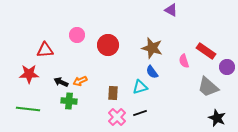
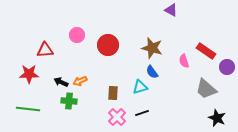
gray trapezoid: moved 2 px left, 2 px down
black line: moved 2 px right
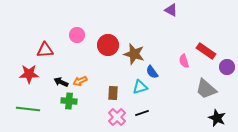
brown star: moved 18 px left, 6 px down
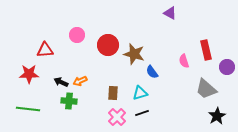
purple triangle: moved 1 px left, 3 px down
red rectangle: moved 1 px up; rotated 42 degrees clockwise
cyan triangle: moved 6 px down
black star: moved 2 px up; rotated 18 degrees clockwise
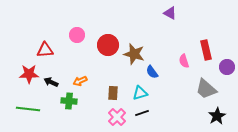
black arrow: moved 10 px left
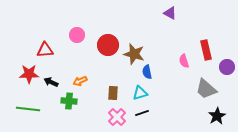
blue semicircle: moved 5 px left; rotated 24 degrees clockwise
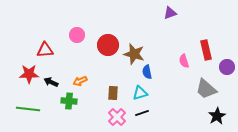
purple triangle: rotated 48 degrees counterclockwise
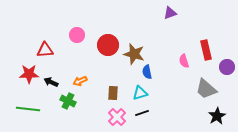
green cross: moved 1 px left; rotated 21 degrees clockwise
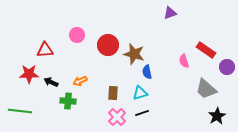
red rectangle: rotated 42 degrees counterclockwise
green cross: rotated 21 degrees counterclockwise
green line: moved 8 px left, 2 px down
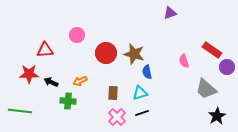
red circle: moved 2 px left, 8 px down
red rectangle: moved 6 px right
